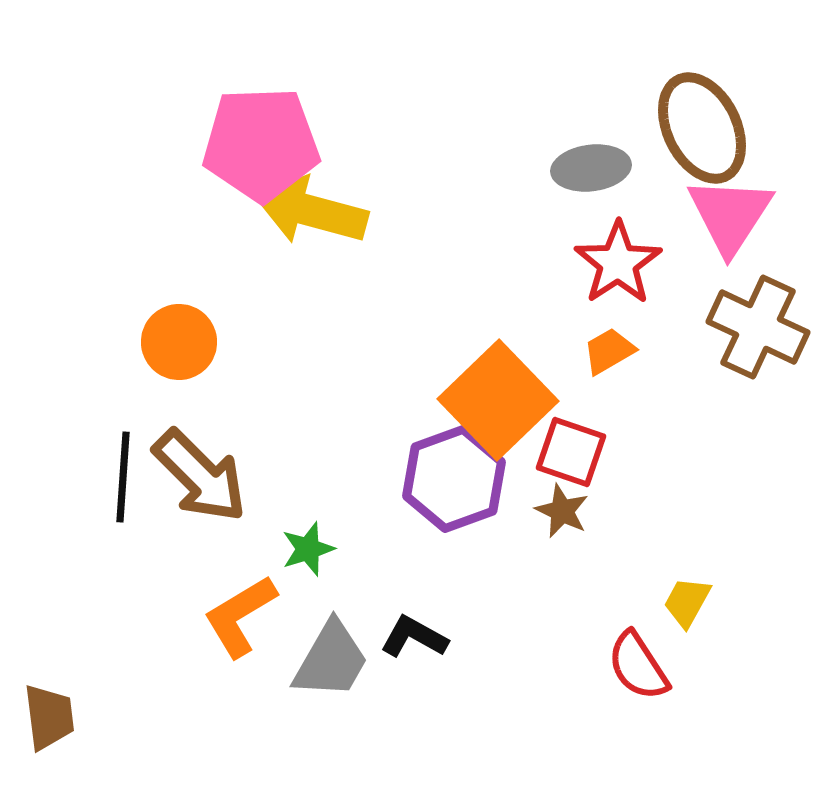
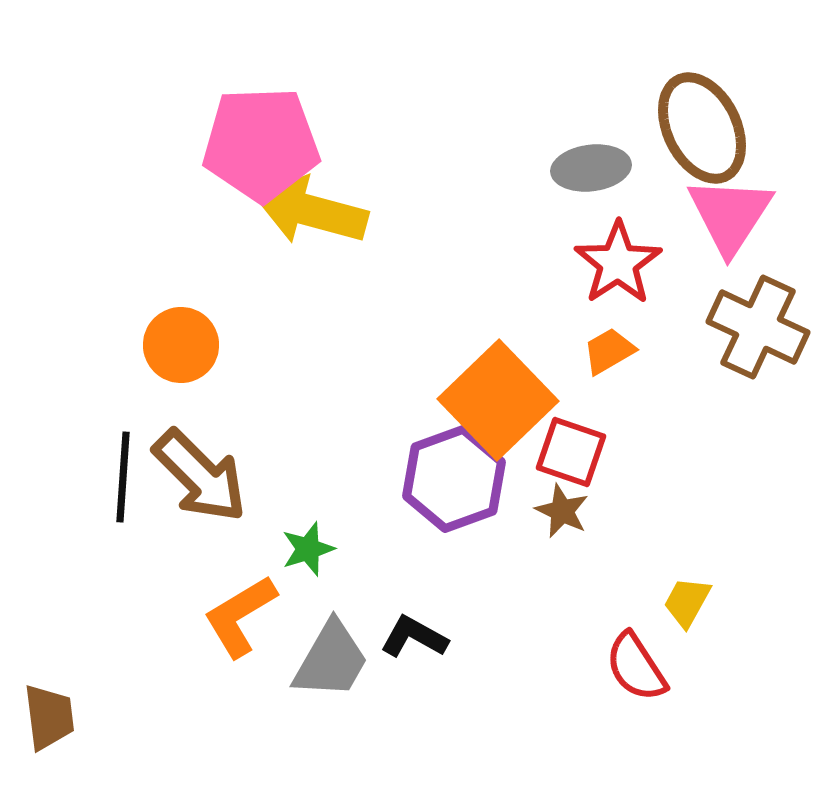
orange circle: moved 2 px right, 3 px down
red semicircle: moved 2 px left, 1 px down
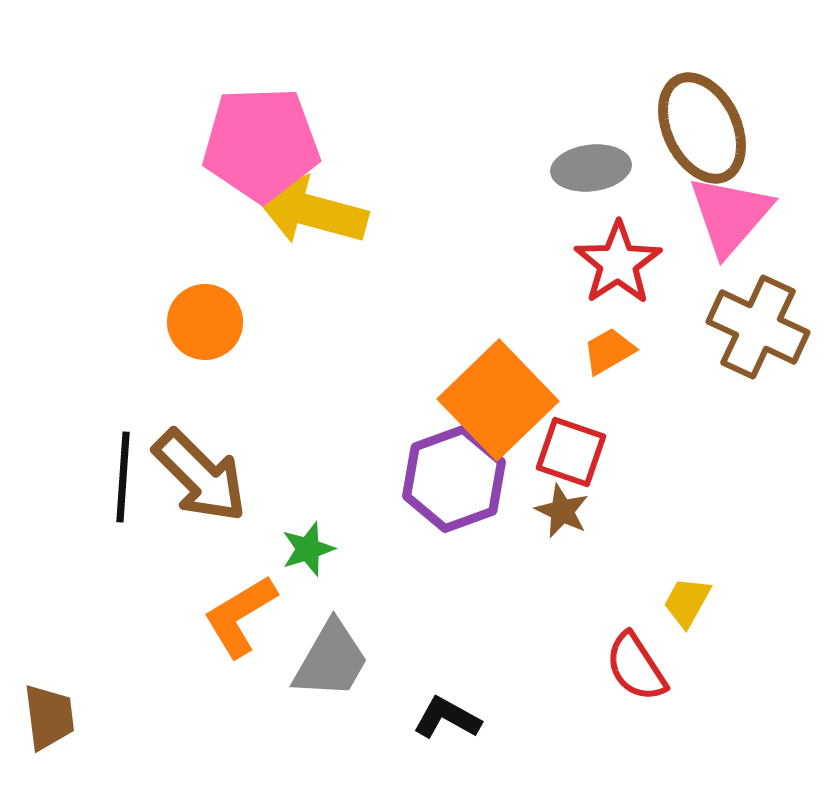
pink triangle: rotated 8 degrees clockwise
orange circle: moved 24 px right, 23 px up
black L-shape: moved 33 px right, 81 px down
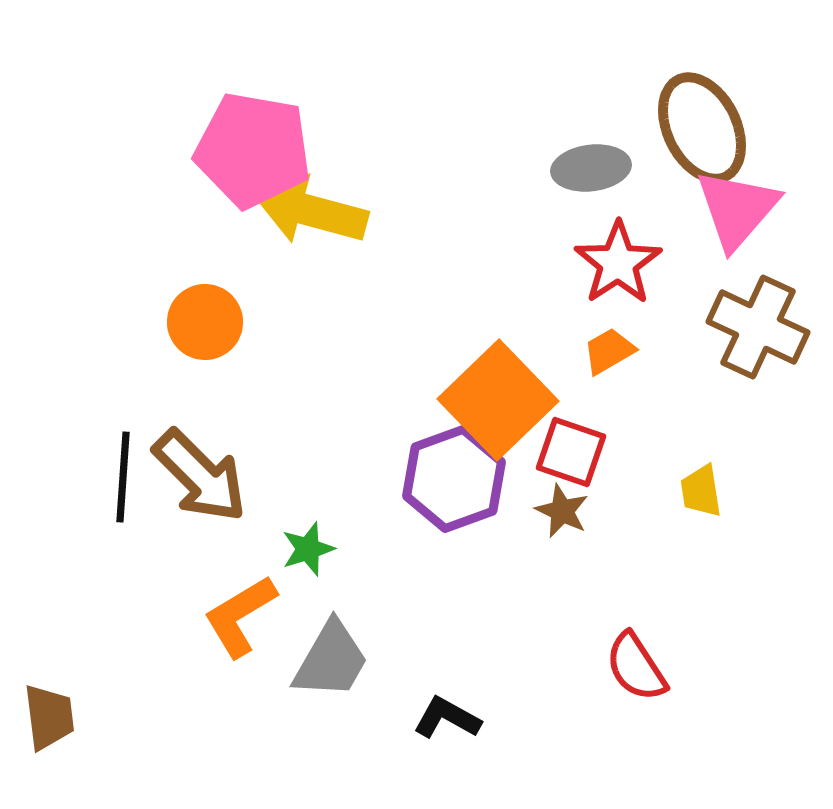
pink pentagon: moved 8 px left, 6 px down; rotated 12 degrees clockwise
pink triangle: moved 7 px right, 6 px up
yellow trapezoid: moved 14 px right, 111 px up; rotated 38 degrees counterclockwise
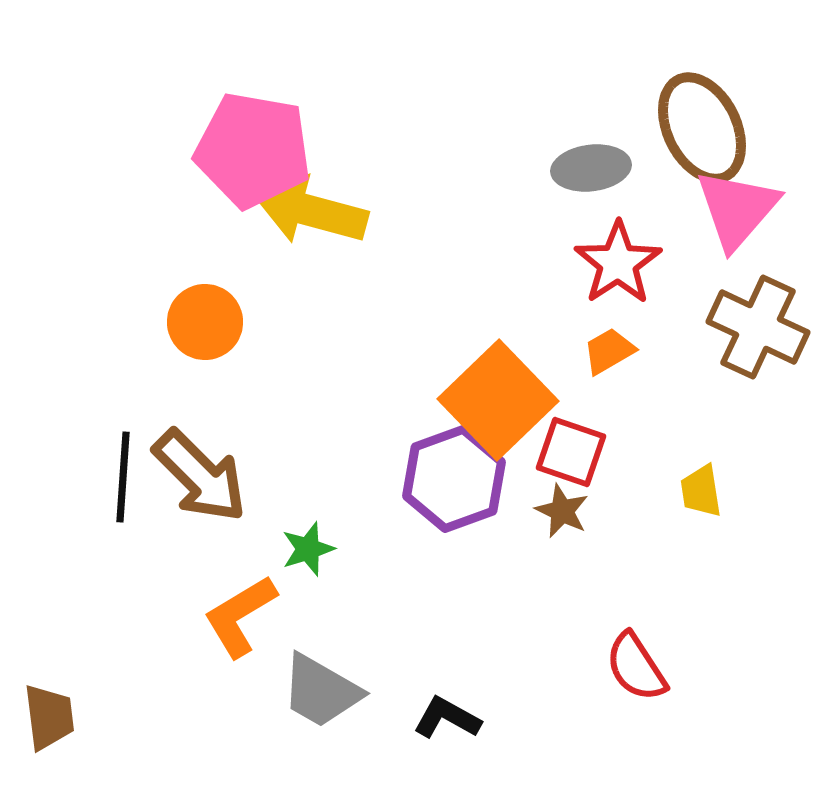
gray trapezoid: moved 10 px left, 31 px down; rotated 90 degrees clockwise
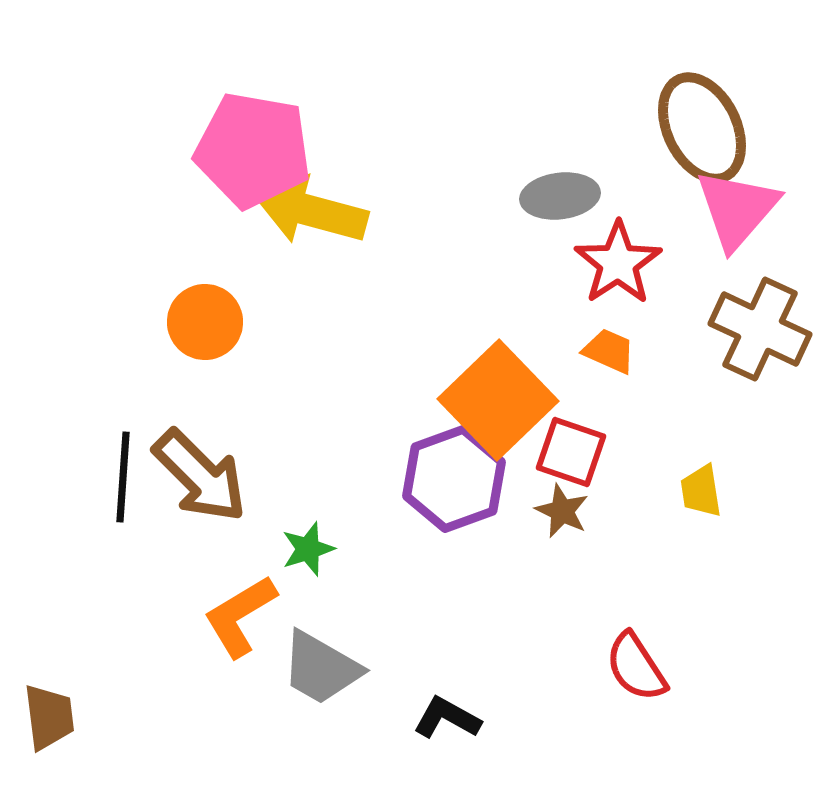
gray ellipse: moved 31 px left, 28 px down
brown cross: moved 2 px right, 2 px down
orange trapezoid: rotated 54 degrees clockwise
gray trapezoid: moved 23 px up
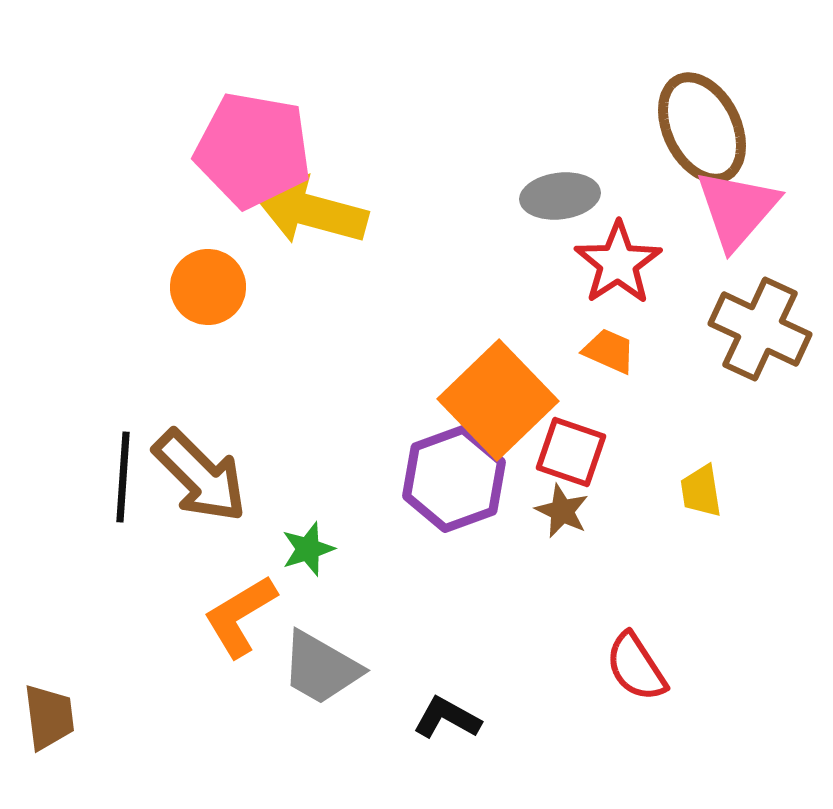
orange circle: moved 3 px right, 35 px up
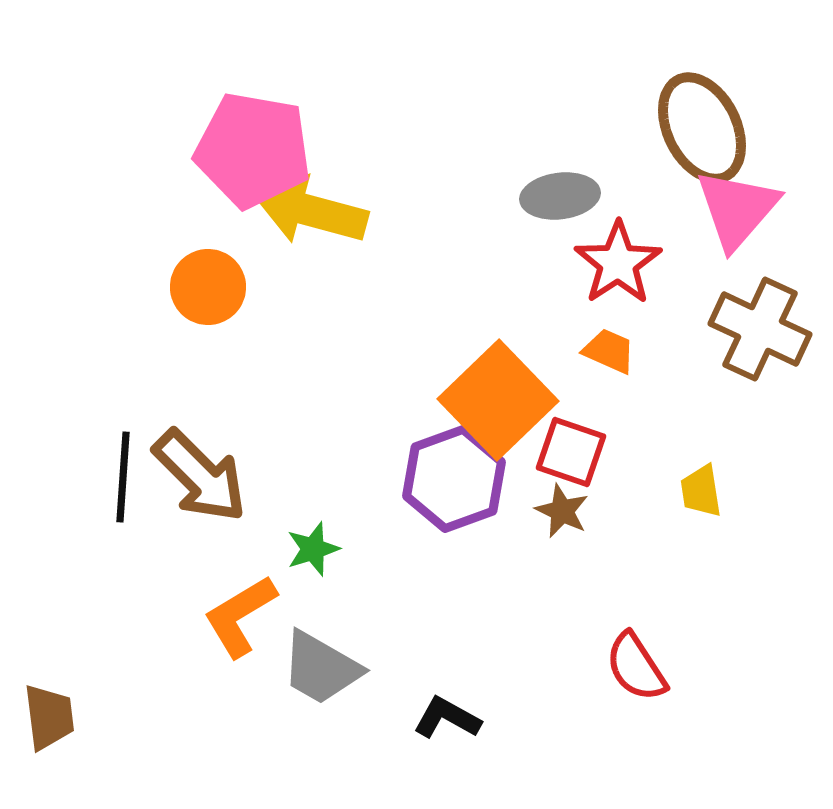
green star: moved 5 px right
